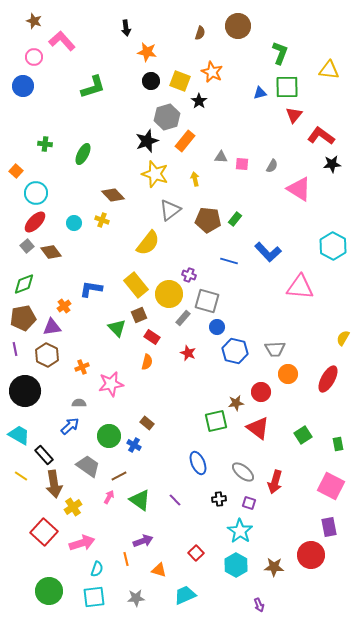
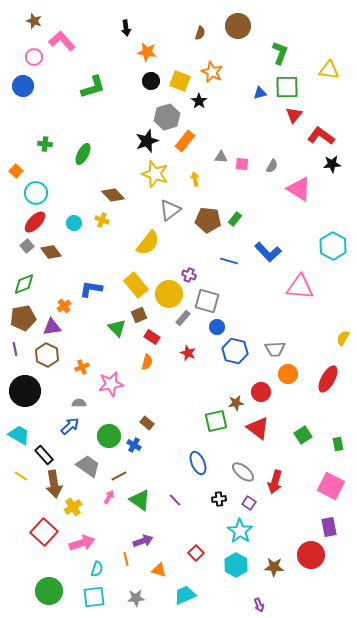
purple square at (249, 503): rotated 16 degrees clockwise
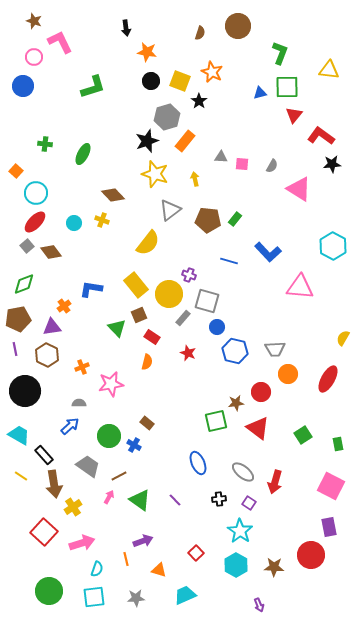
pink L-shape at (62, 41): moved 2 px left, 1 px down; rotated 16 degrees clockwise
brown pentagon at (23, 318): moved 5 px left, 1 px down
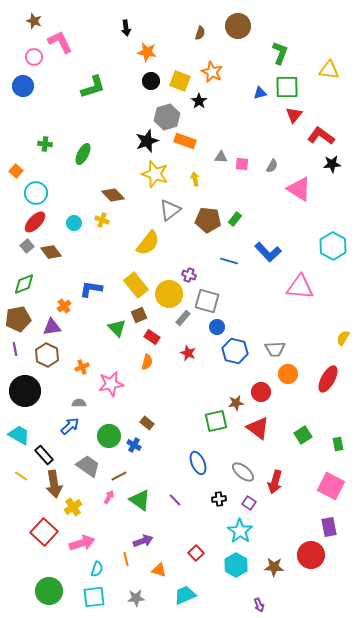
orange rectangle at (185, 141): rotated 70 degrees clockwise
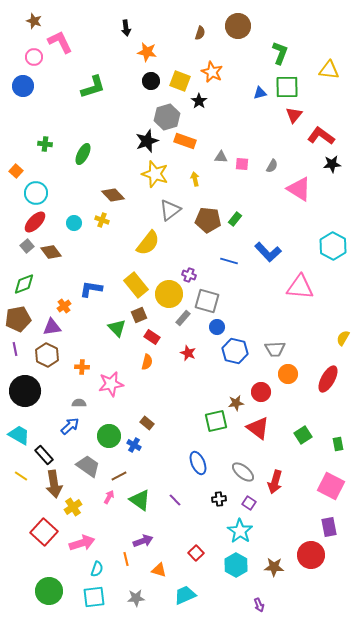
orange cross at (82, 367): rotated 24 degrees clockwise
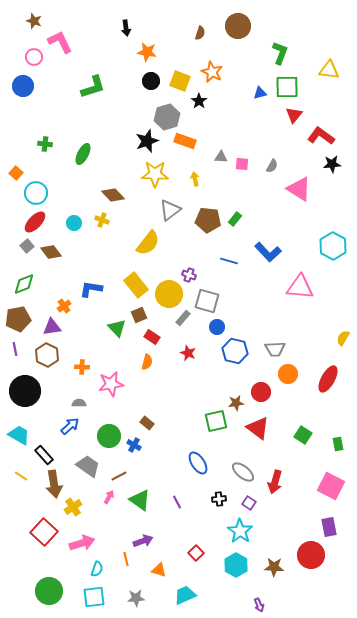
orange square at (16, 171): moved 2 px down
yellow star at (155, 174): rotated 16 degrees counterclockwise
green square at (303, 435): rotated 24 degrees counterclockwise
blue ellipse at (198, 463): rotated 10 degrees counterclockwise
purple line at (175, 500): moved 2 px right, 2 px down; rotated 16 degrees clockwise
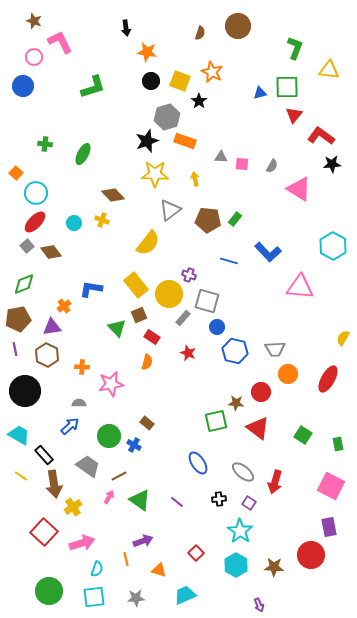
green L-shape at (280, 53): moved 15 px right, 5 px up
brown star at (236, 403): rotated 14 degrees clockwise
purple line at (177, 502): rotated 24 degrees counterclockwise
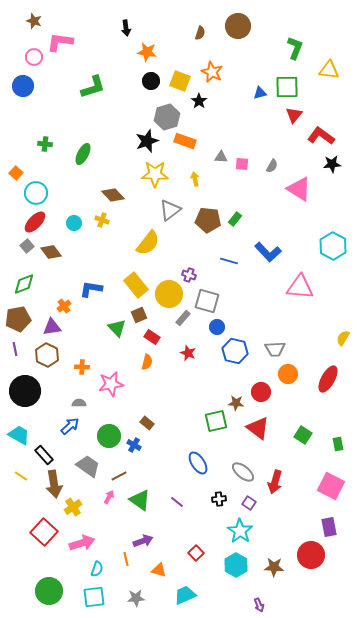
pink L-shape at (60, 42): rotated 56 degrees counterclockwise
